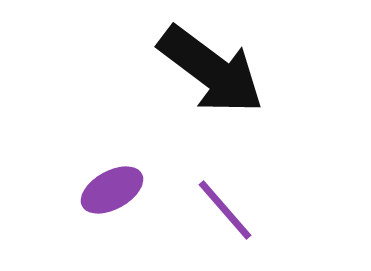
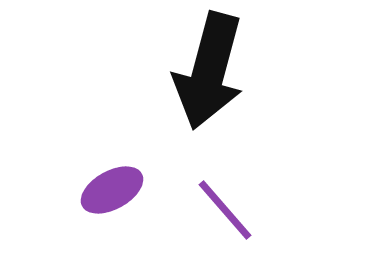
black arrow: moved 2 px left, 1 px down; rotated 68 degrees clockwise
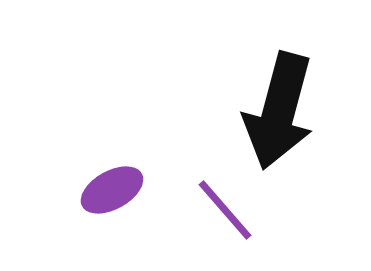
black arrow: moved 70 px right, 40 px down
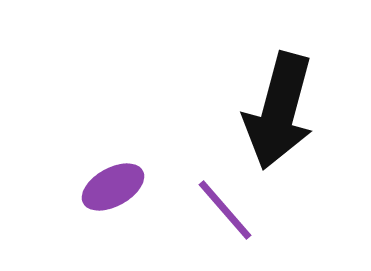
purple ellipse: moved 1 px right, 3 px up
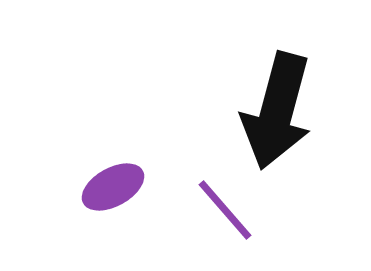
black arrow: moved 2 px left
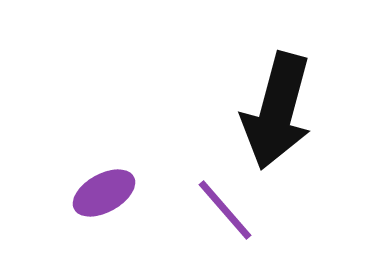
purple ellipse: moved 9 px left, 6 px down
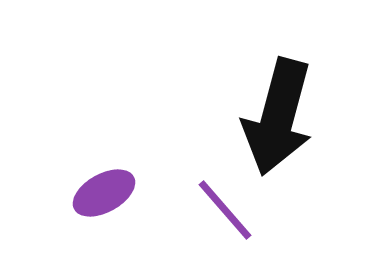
black arrow: moved 1 px right, 6 px down
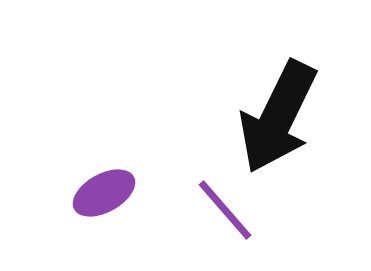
black arrow: rotated 11 degrees clockwise
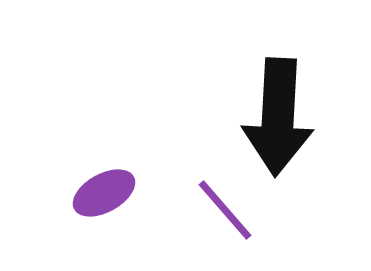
black arrow: rotated 23 degrees counterclockwise
